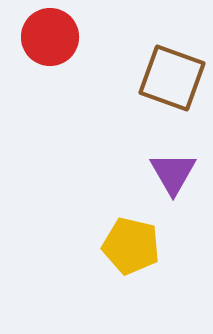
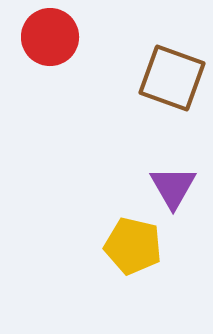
purple triangle: moved 14 px down
yellow pentagon: moved 2 px right
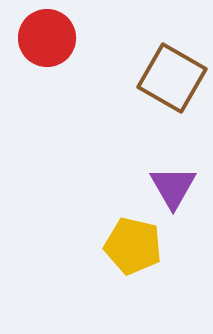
red circle: moved 3 px left, 1 px down
brown square: rotated 10 degrees clockwise
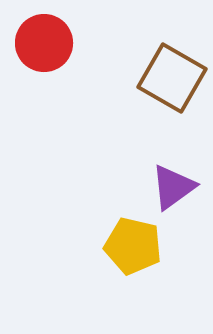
red circle: moved 3 px left, 5 px down
purple triangle: rotated 24 degrees clockwise
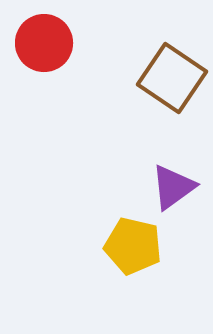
brown square: rotated 4 degrees clockwise
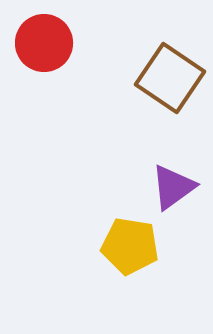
brown square: moved 2 px left
yellow pentagon: moved 3 px left; rotated 4 degrees counterclockwise
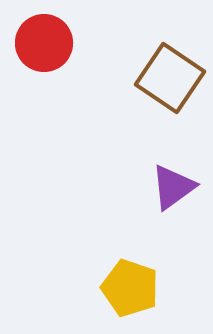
yellow pentagon: moved 42 px down; rotated 10 degrees clockwise
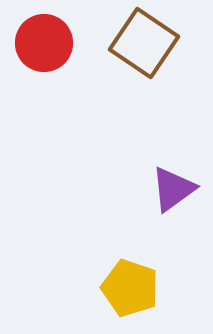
brown square: moved 26 px left, 35 px up
purple triangle: moved 2 px down
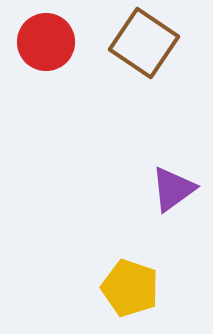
red circle: moved 2 px right, 1 px up
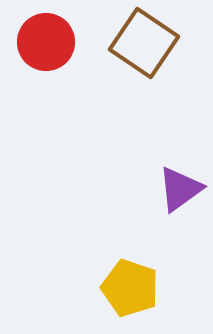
purple triangle: moved 7 px right
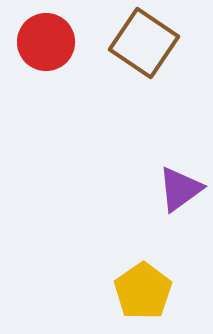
yellow pentagon: moved 13 px right, 3 px down; rotated 18 degrees clockwise
